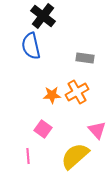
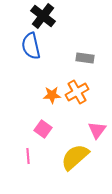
pink triangle: rotated 18 degrees clockwise
yellow semicircle: moved 1 px down
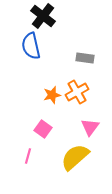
orange star: rotated 12 degrees counterclockwise
pink triangle: moved 7 px left, 3 px up
pink line: rotated 21 degrees clockwise
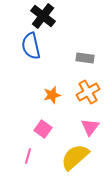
orange cross: moved 11 px right
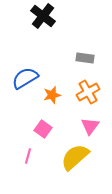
blue semicircle: moved 6 px left, 32 px down; rotated 72 degrees clockwise
pink triangle: moved 1 px up
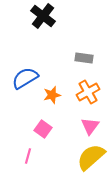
gray rectangle: moved 1 px left
yellow semicircle: moved 16 px right
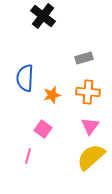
gray rectangle: rotated 24 degrees counterclockwise
blue semicircle: rotated 56 degrees counterclockwise
orange cross: rotated 35 degrees clockwise
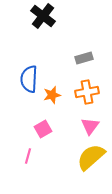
blue semicircle: moved 4 px right, 1 px down
orange cross: moved 1 px left; rotated 15 degrees counterclockwise
pink square: rotated 24 degrees clockwise
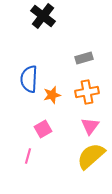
yellow semicircle: moved 1 px up
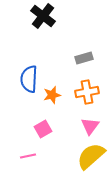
pink line: rotated 63 degrees clockwise
